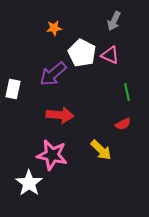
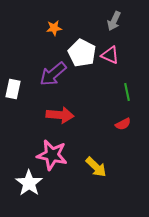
yellow arrow: moved 5 px left, 17 px down
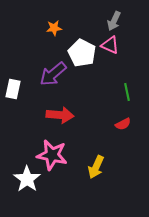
pink triangle: moved 10 px up
yellow arrow: rotated 70 degrees clockwise
white star: moved 2 px left, 4 px up
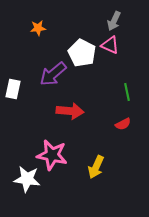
orange star: moved 16 px left
red arrow: moved 10 px right, 4 px up
white star: rotated 28 degrees counterclockwise
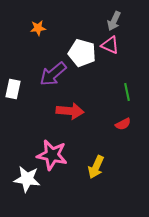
white pentagon: rotated 12 degrees counterclockwise
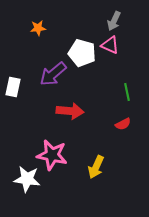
white rectangle: moved 2 px up
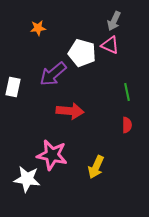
red semicircle: moved 4 px right, 1 px down; rotated 63 degrees counterclockwise
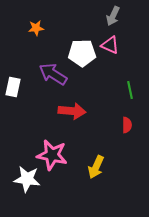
gray arrow: moved 1 px left, 5 px up
orange star: moved 2 px left
white pentagon: rotated 16 degrees counterclockwise
purple arrow: rotated 72 degrees clockwise
green line: moved 3 px right, 2 px up
red arrow: moved 2 px right
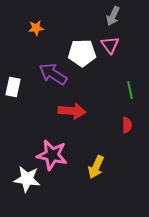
pink triangle: rotated 30 degrees clockwise
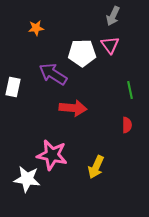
red arrow: moved 1 px right, 3 px up
